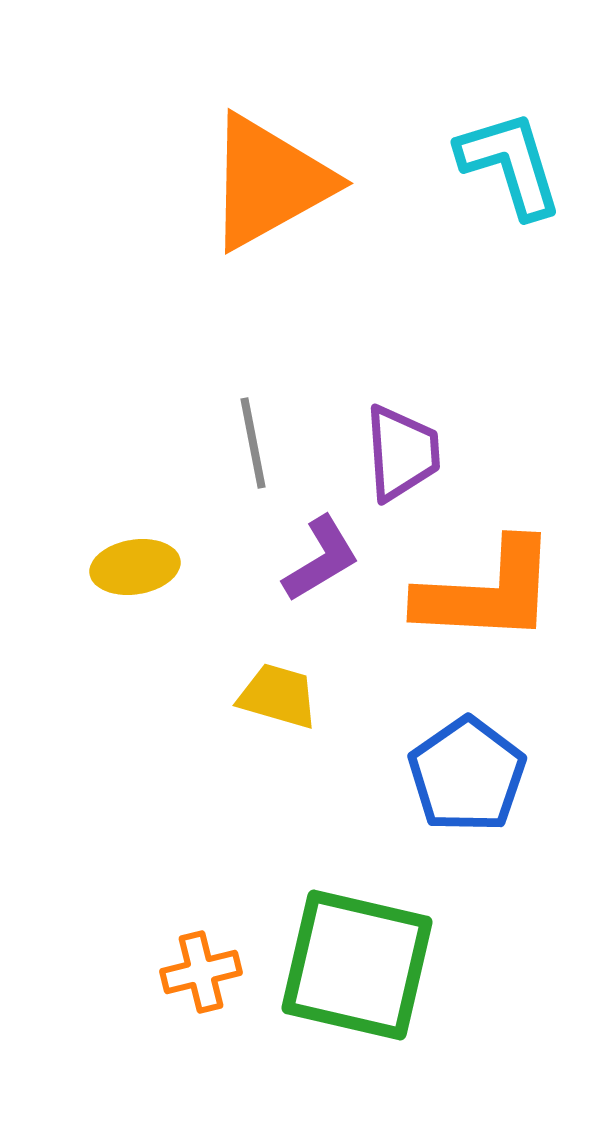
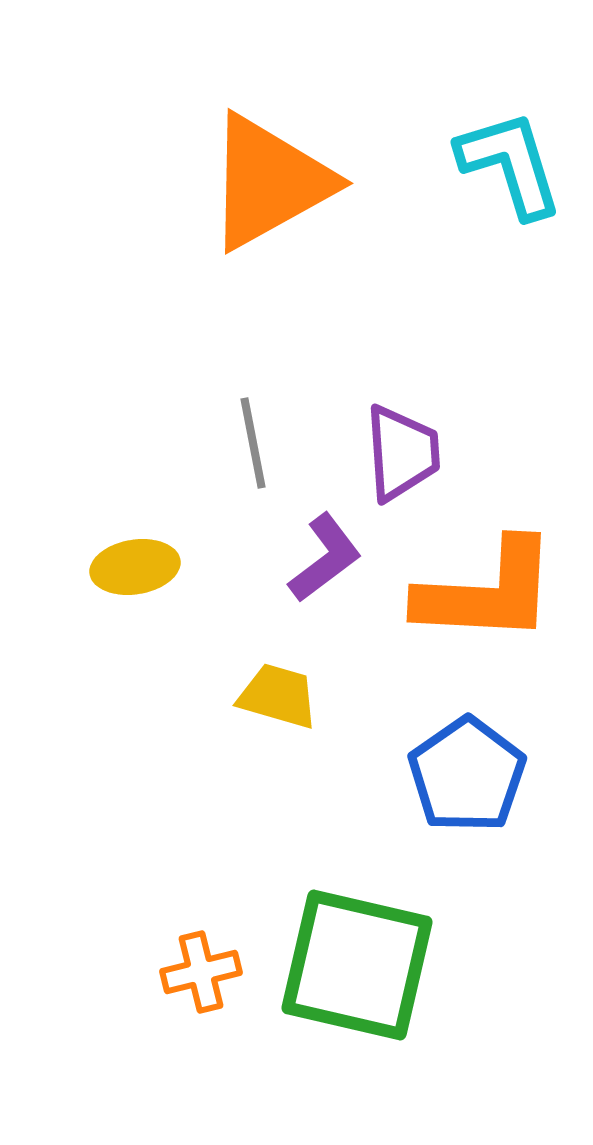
purple L-shape: moved 4 px right, 1 px up; rotated 6 degrees counterclockwise
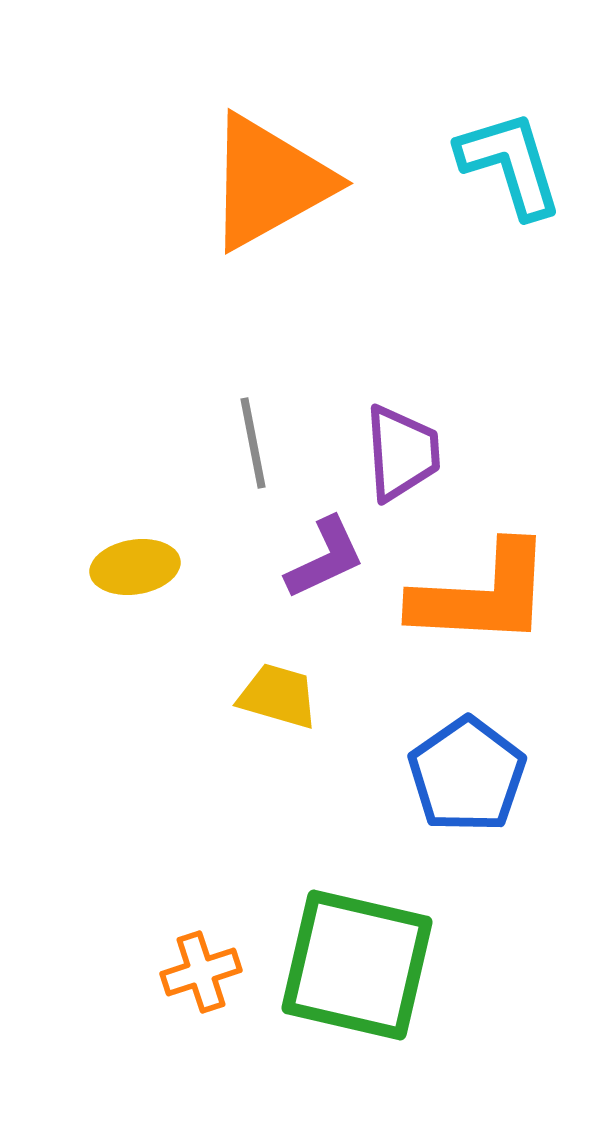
purple L-shape: rotated 12 degrees clockwise
orange L-shape: moved 5 px left, 3 px down
orange cross: rotated 4 degrees counterclockwise
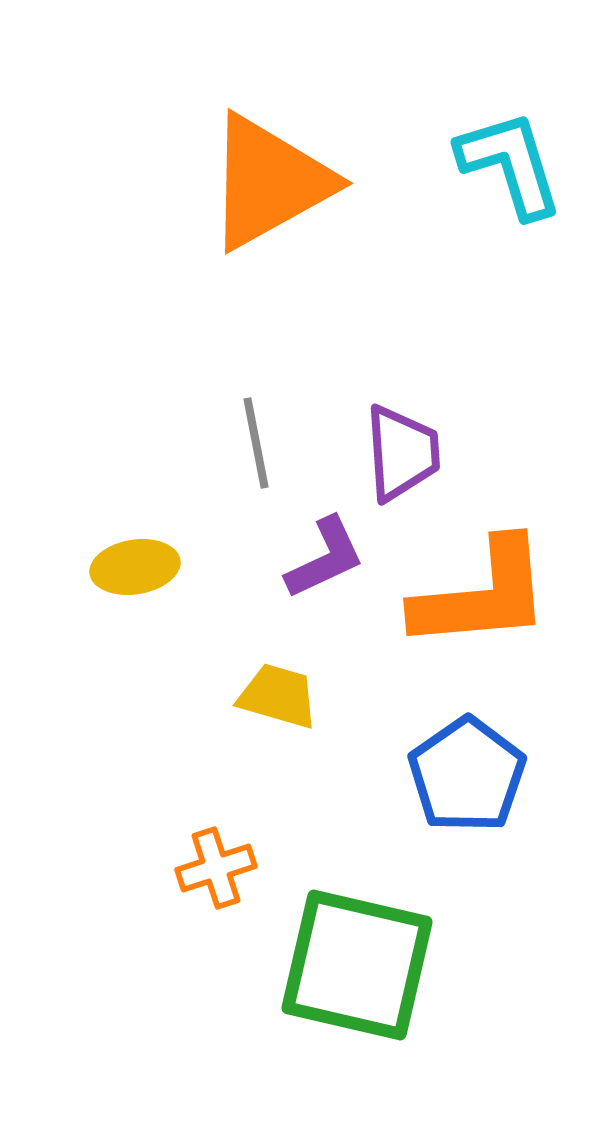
gray line: moved 3 px right
orange L-shape: rotated 8 degrees counterclockwise
orange cross: moved 15 px right, 104 px up
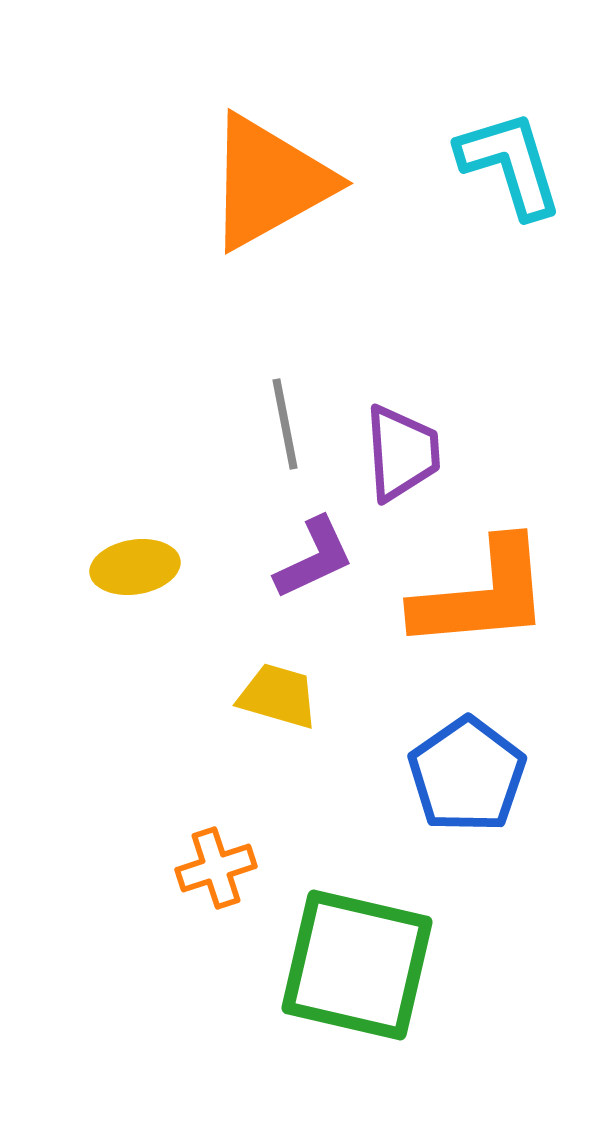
gray line: moved 29 px right, 19 px up
purple L-shape: moved 11 px left
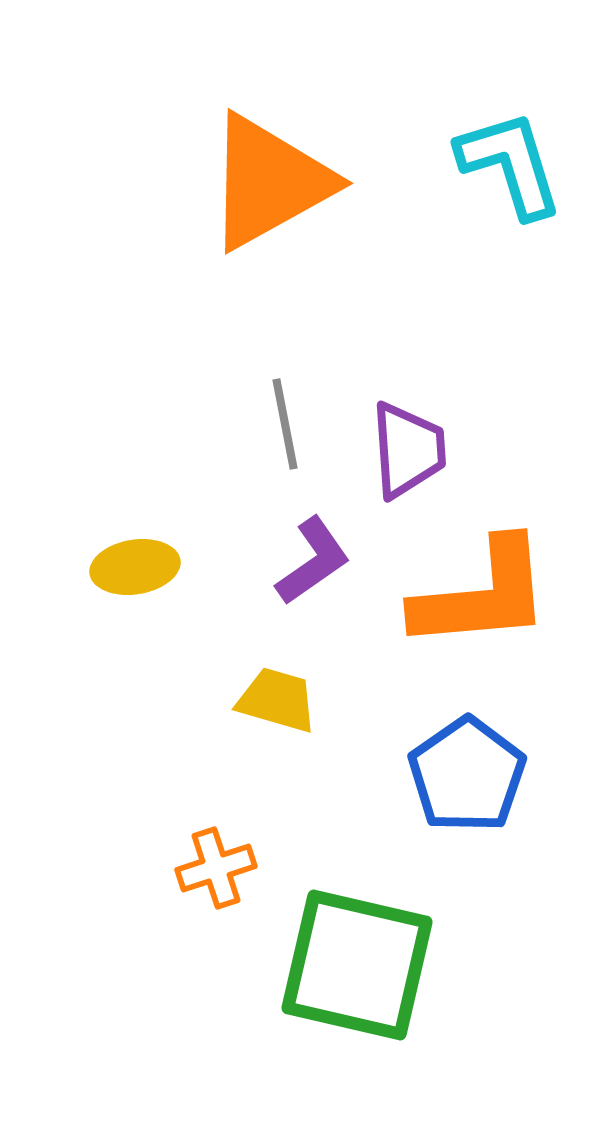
purple trapezoid: moved 6 px right, 3 px up
purple L-shape: moved 1 px left, 3 px down; rotated 10 degrees counterclockwise
yellow trapezoid: moved 1 px left, 4 px down
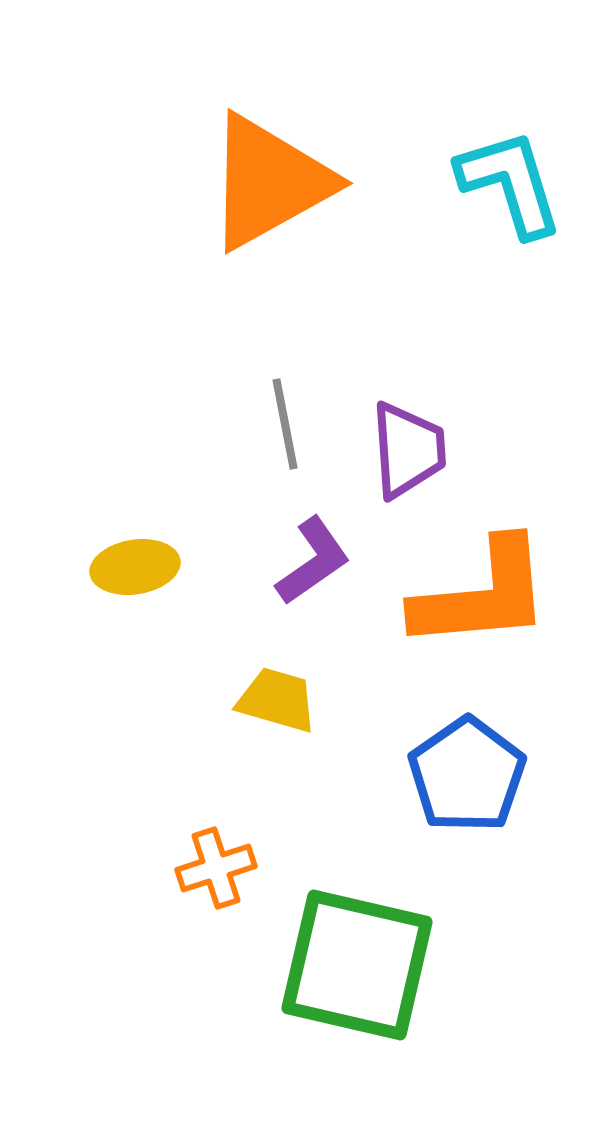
cyan L-shape: moved 19 px down
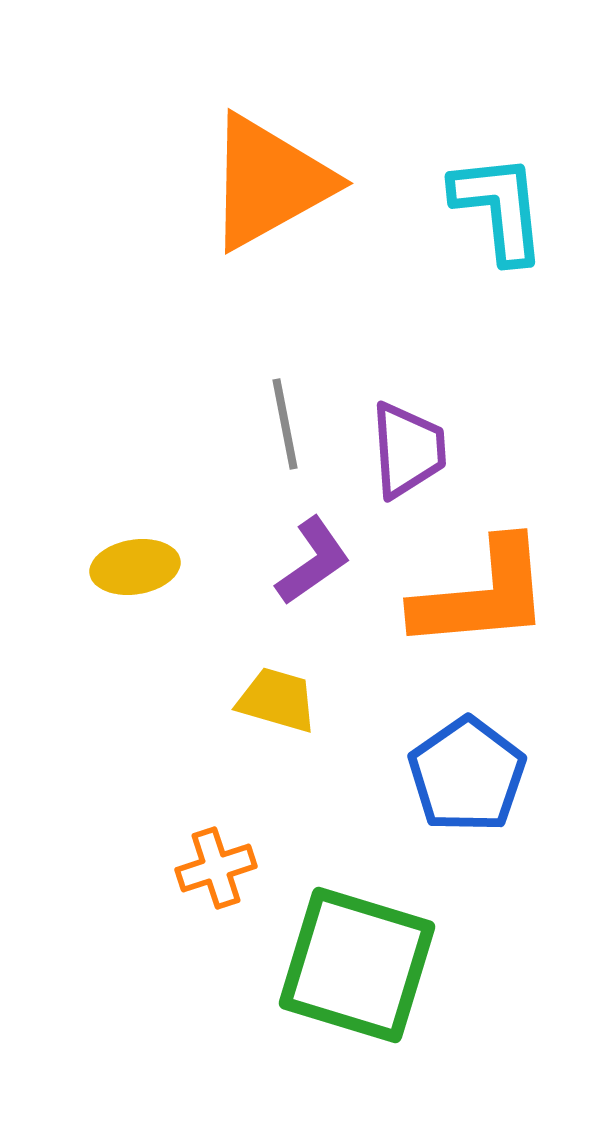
cyan L-shape: moved 11 px left, 25 px down; rotated 11 degrees clockwise
green square: rotated 4 degrees clockwise
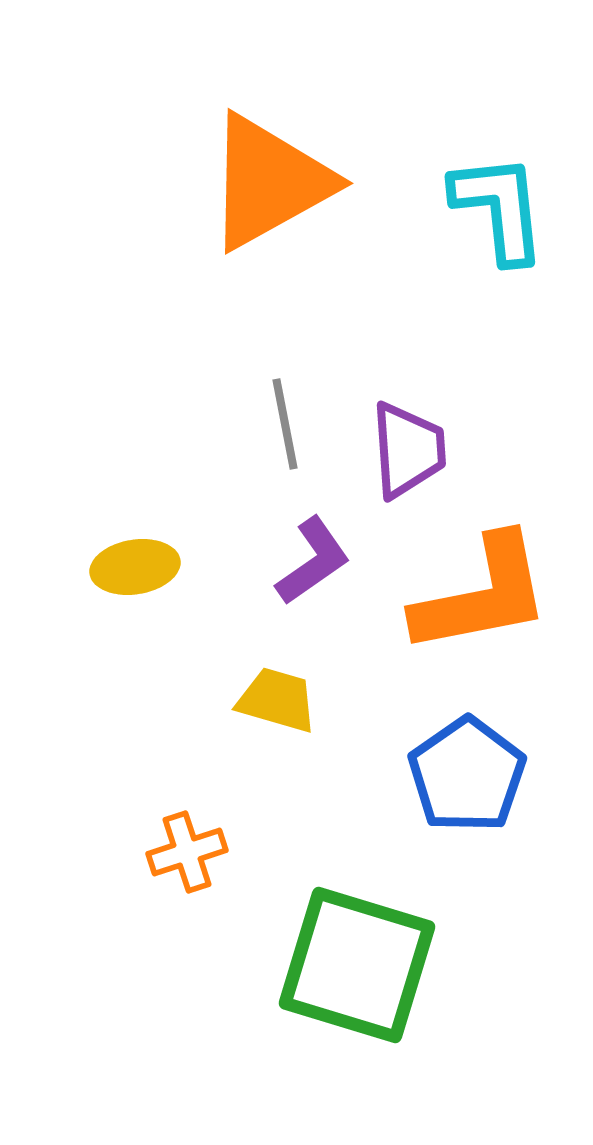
orange L-shape: rotated 6 degrees counterclockwise
orange cross: moved 29 px left, 16 px up
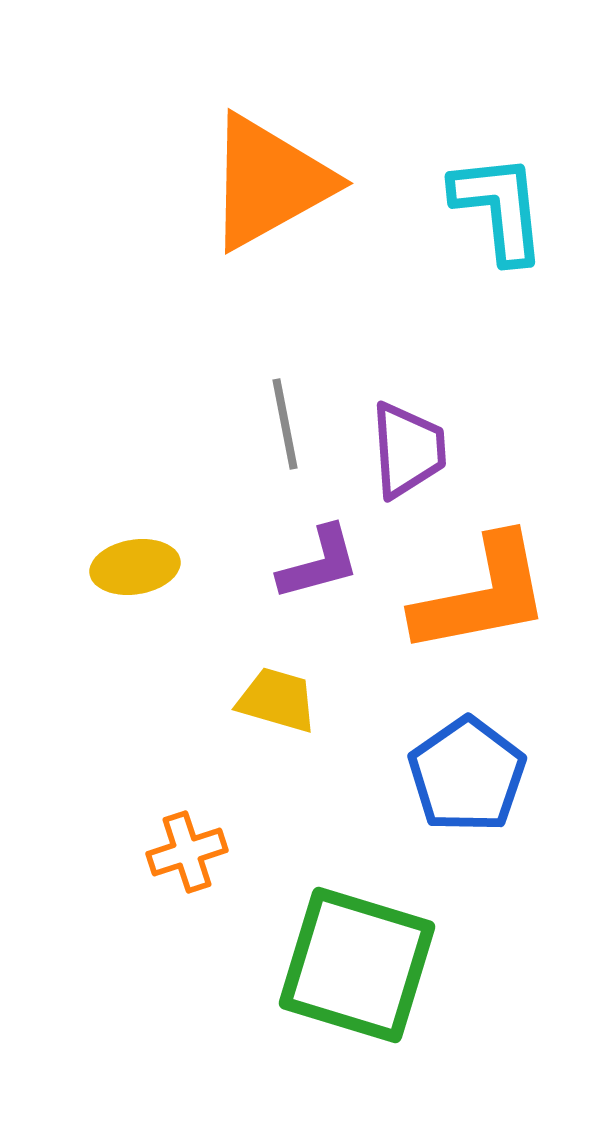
purple L-shape: moved 6 px right, 2 px down; rotated 20 degrees clockwise
